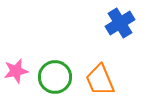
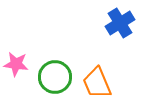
pink star: moved 7 px up; rotated 20 degrees clockwise
orange trapezoid: moved 3 px left, 3 px down
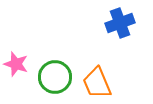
blue cross: rotated 12 degrees clockwise
pink star: rotated 10 degrees clockwise
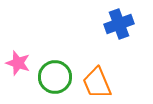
blue cross: moved 1 px left, 1 px down
pink star: moved 2 px right, 1 px up
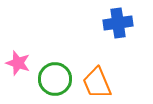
blue cross: moved 1 px left, 1 px up; rotated 12 degrees clockwise
green circle: moved 2 px down
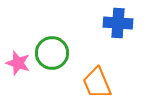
blue cross: rotated 12 degrees clockwise
green circle: moved 3 px left, 26 px up
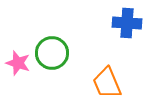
blue cross: moved 9 px right
orange trapezoid: moved 10 px right
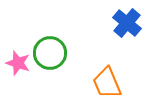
blue cross: rotated 36 degrees clockwise
green circle: moved 2 px left
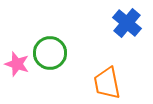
pink star: moved 1 px left, 1 px down
orange trapezoid: rotated 12 degrees clockwise
